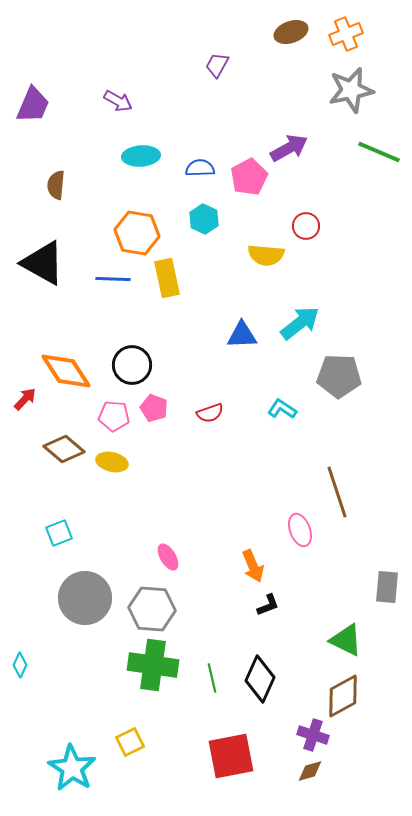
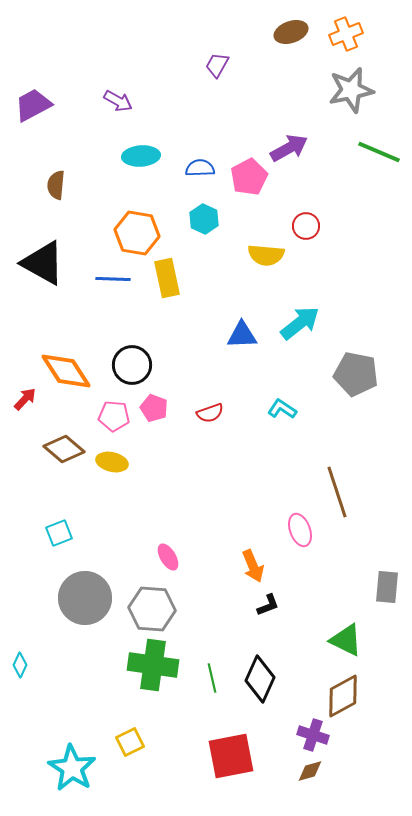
purple trapezoid at (33, 105): rotated 141 degrees counterclockwise
gray pentagon at (339, 376): moved 17 px right, 2 px up; rotated 9 degrees clockwise
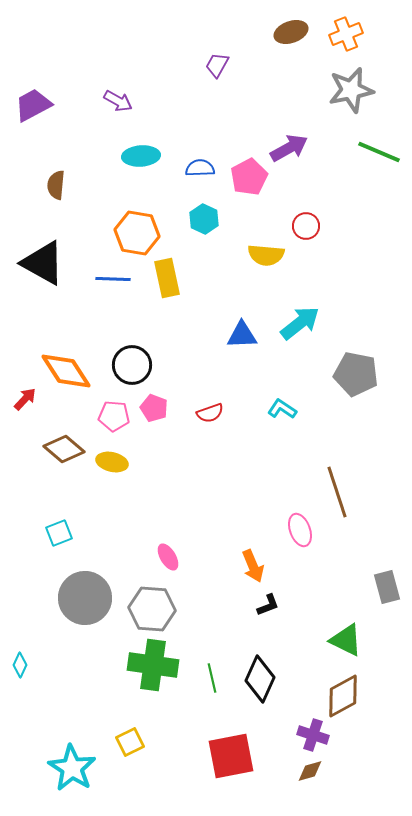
gray rectangle at (387, 587): rotated 20 degrees counterclockwise
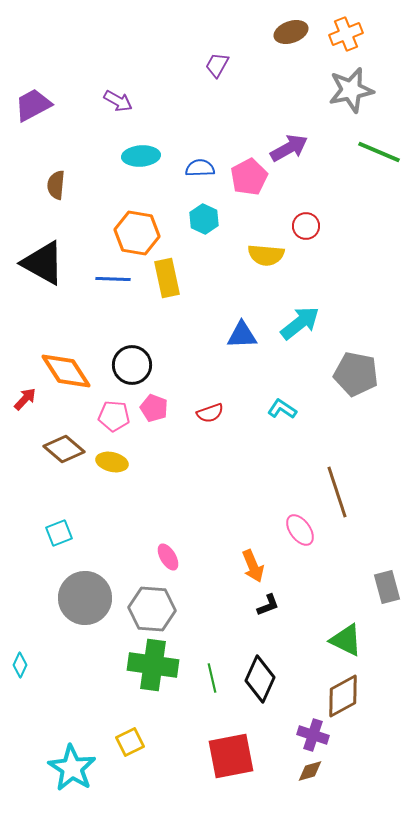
pink ellipse at (300, 530): rotated 16 degrees counterclockwise
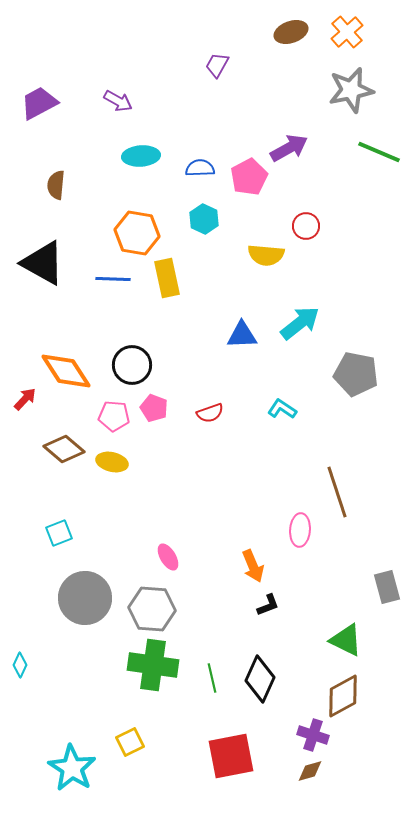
orange cross at (346, 34): moved 1 px right, 2 px up; rotated 20 degrees counterclockwise
purple trapezoid at (33, 105): moved 6 px right, 2 px up
pink ellipse at (300, 530): rotated 40 degrees clockwise
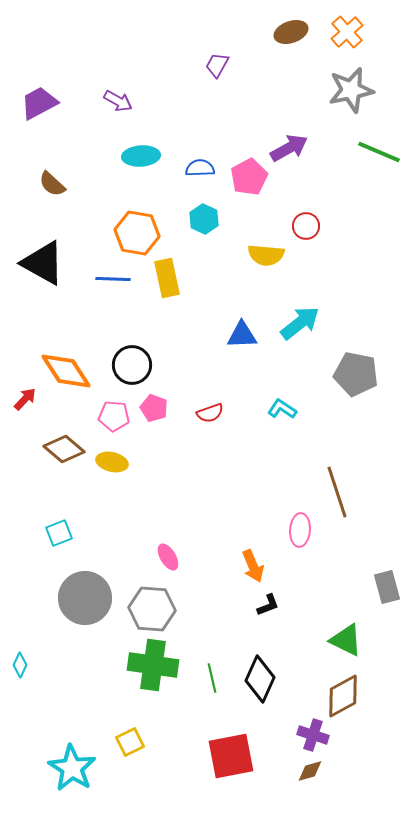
brown semicircle at (56, 185): moved 4 px left, 1 px up; rotated 52 degrees counterclockwise
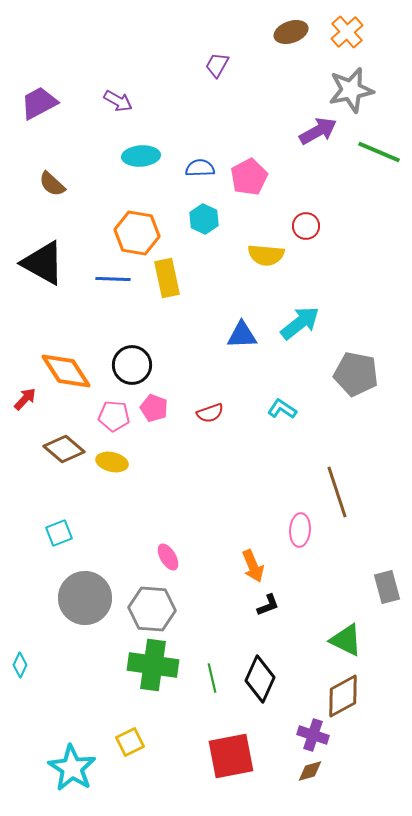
purple arrow at (289, 148): moved 29 px right, 17 px up
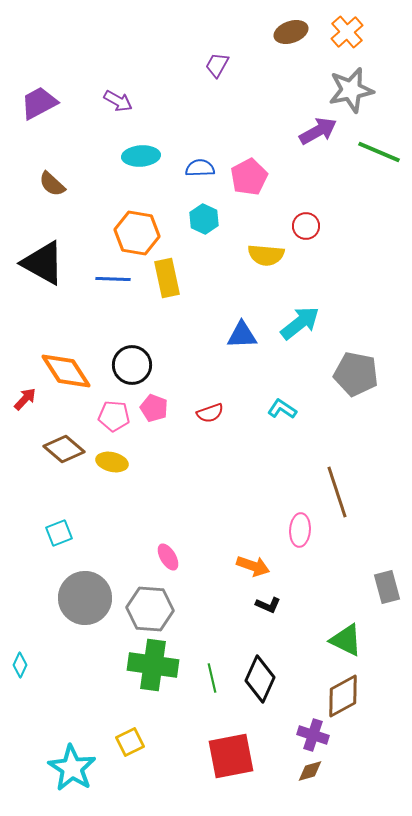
orange arrow at (253, 566): rotated 48 degrees counterclockwise
black L-shape at (268, 605): rotated 45 degrees clockwise
gray hexagon at (152, 609): moved 2 px left
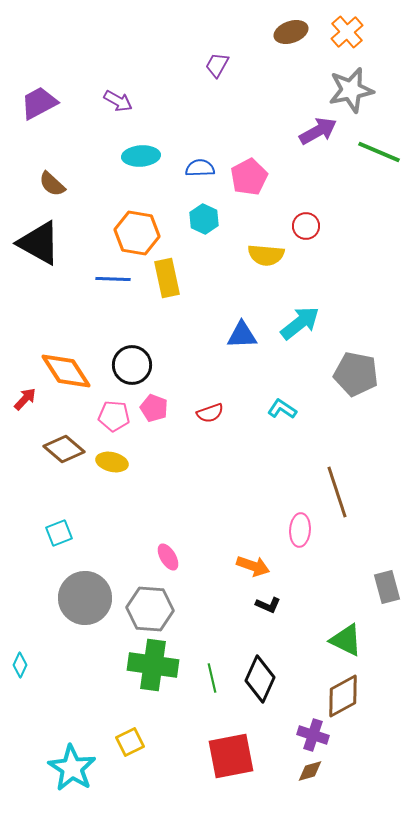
black triangle at (43, 263): moved 4 px left, 20 px up
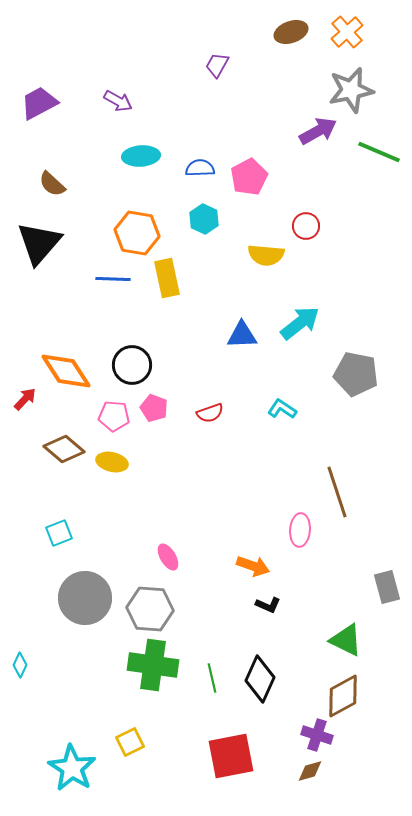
black triangle at (39, 243): rotated 42 degrees clockwise
purple cross at (313, 735): moved 4 px right
